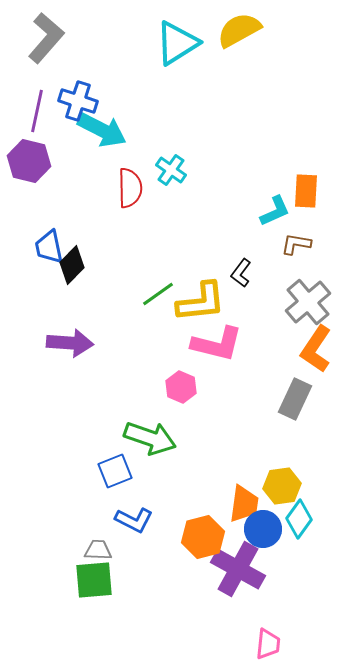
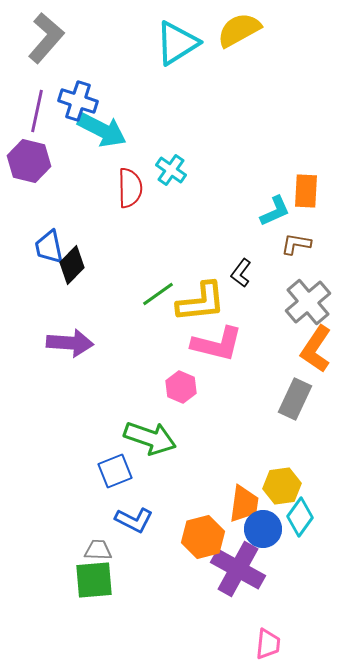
cyan diamond: moved 1 px right, 2 px up
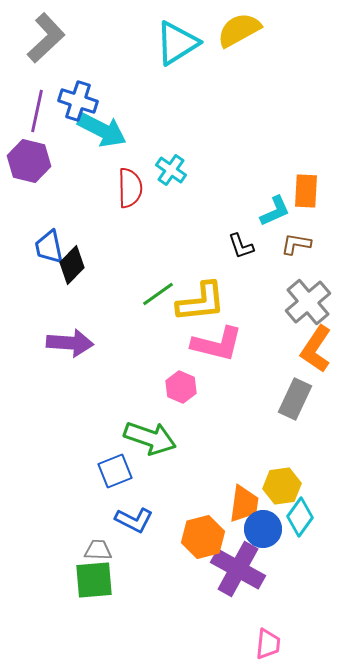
gray L-shape: rotated 6 degrees clockwise
black L-shape: moved 27 px up; rotated 56 degrees counterclockwise
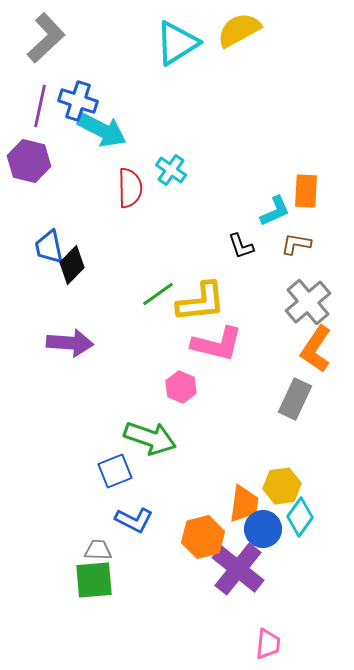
purple line: moved 3 px right, 5 px up
purple cross: rotated 10 degrees clockwise
